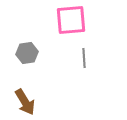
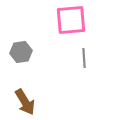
gray hexagon: moved 6 px left, 1 px up
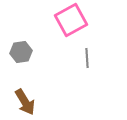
pink square: rotated 24 degrees counterclockwise
gray line: moved 3 px right
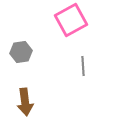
gray line: moved 4 px left, 8 px down
brown arrow: rotated 24 degrees clockwise
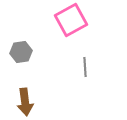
gray line: moved 2 px right, 1 px down
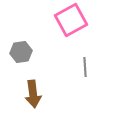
brown arrow: moved 8 px right, 8 px up
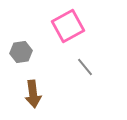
pink square: moved 3 px left, 6 px down
gray line: rotated 36 degrees counterclockwise
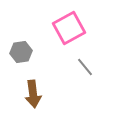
pink square: moved 1 px right, 2 px down
